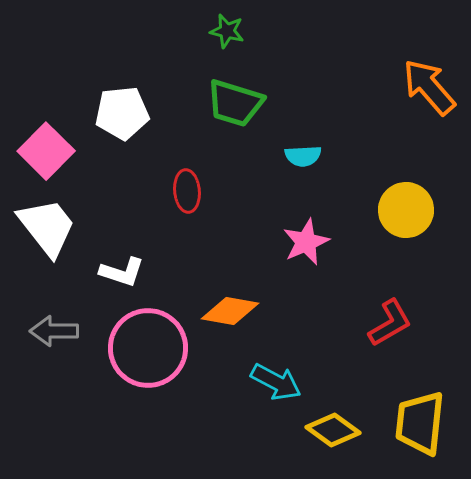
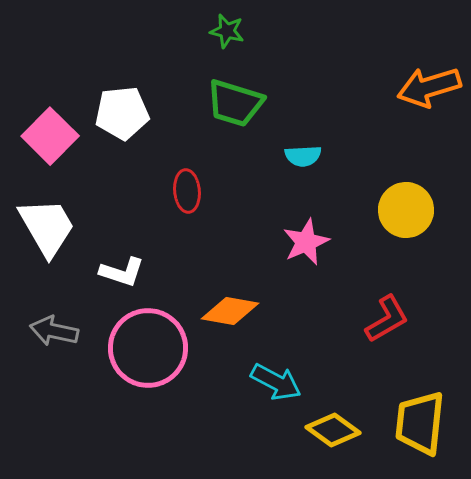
orange arrow: rotated 66 degrees counterclockwise
pink square: moved 4 px right, 15 px up
white trapezoid: rotated 8 degrees clockwise
red L-shape: moved 3 px left, 4 px up
gray arrow: rotated 12 degrees clockwise
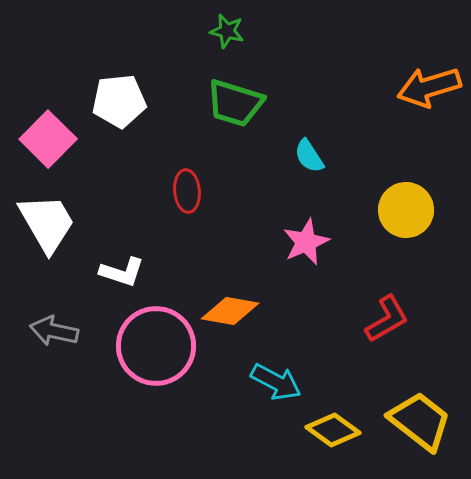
white pentagon: moved 3 px left, 12 px up
pink square: moved 2 px left, 3 px down
cyan semicircle: moved 6 px right; rotated 60 degrees clockwise
white trapezoid: moved 4 px up
pink circle: moved 8 px right, 2 px up
yellow trapezoid: moved 2 px up; rotated 122 degrees clockwise
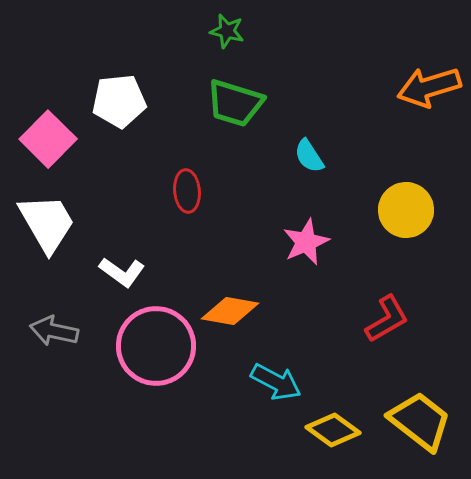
white L-shape: rotated 18 degrees clockwise
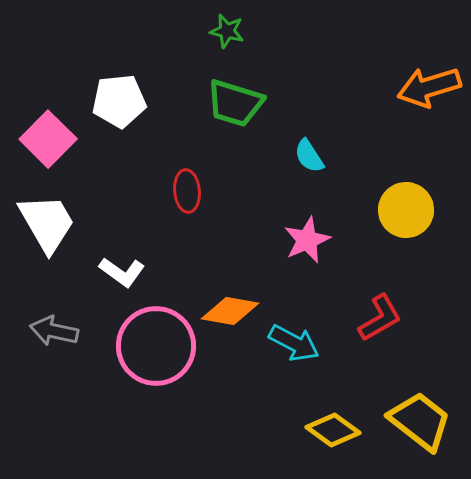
pink star: moved 1 px right, 2 px up
red L-shape: moved 7 px left, 1 px up
cyan arrow: moved 18 px right, 39 px up
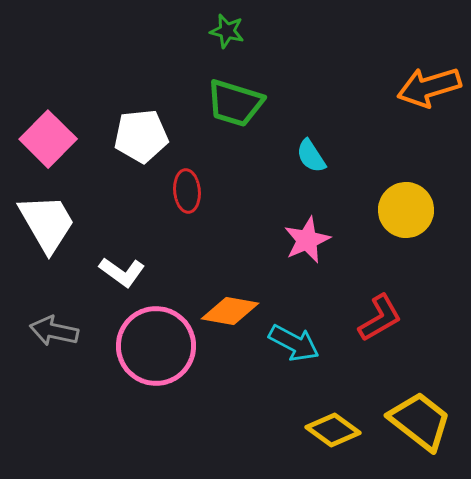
white pentagon: moved 22 px right, 35 px down
cyan semicircle: moved 2 px right
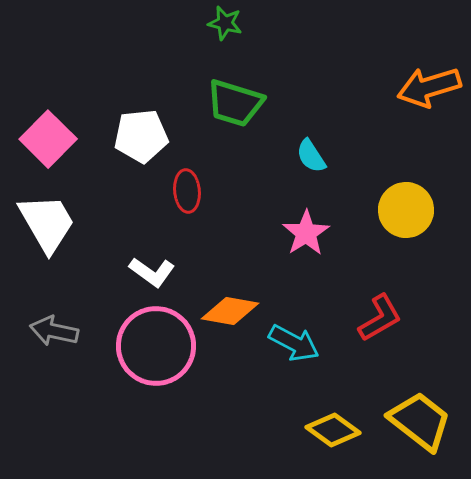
green star: moved 2 px left, 8 px up
pink star: moved 1 px left, 7 px up; rotated 9 degrees counterclockwise
white L-shape: moved 30 px right
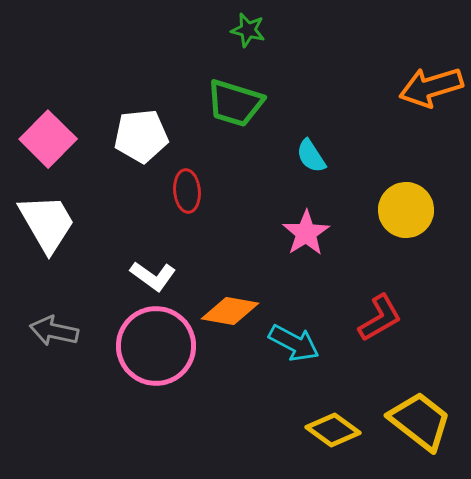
green star: moved 23 px right, 7 px down
orange arrow: moved 2 px right
white L-shape: moved 1 px right, 4 px down
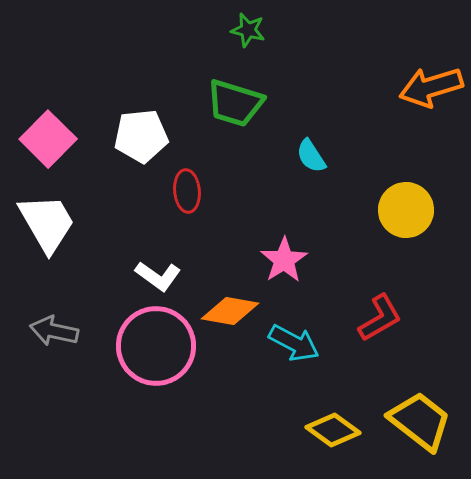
pink star: moved 22 px left, 27 px down
white L-shape: moved 5 px right
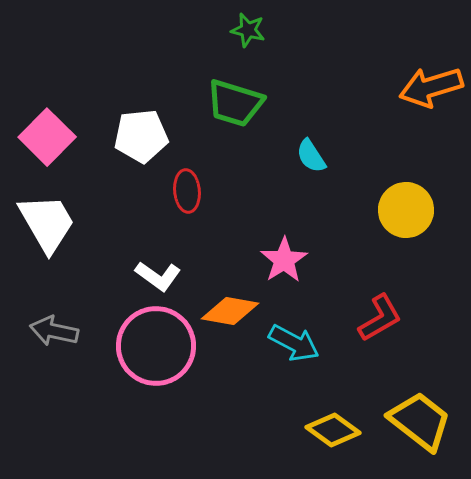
pink square: moved 1 px left, 2 px up
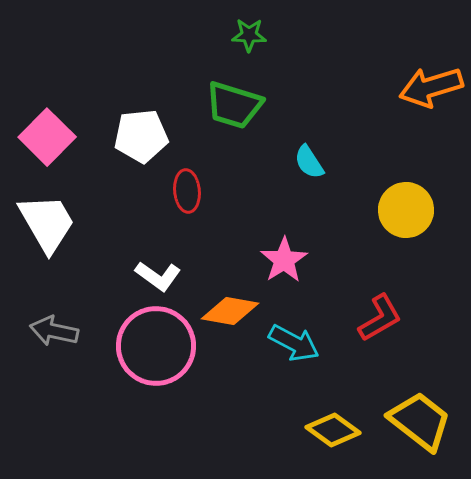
green star: moved 1 px right, 5 px down; rotated 12 degrees counterclockwise
green trapezoid: moved 1 px left, 2 px down
cyan semicircle: moved 2 px left, 6 px down
